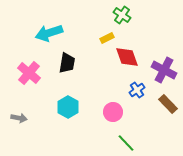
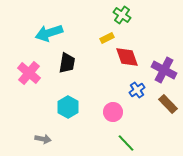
gray arrow: moved 24 px right, 21 px down
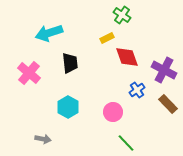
black trapezoid: moved 3 px right; rotated 15 degrees counterclockwise
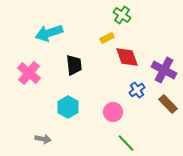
black trapezoid: moved 4 px right, 2 px down
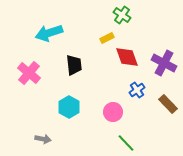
purple cross: moved 7 px up
cyan hexagon: moved 1 px right
